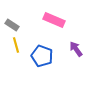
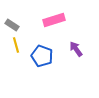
pink rectangle: rotated 40 degrees counterclockwise
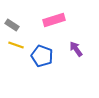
yellow line: rotated 56 degrees counterclockwise
